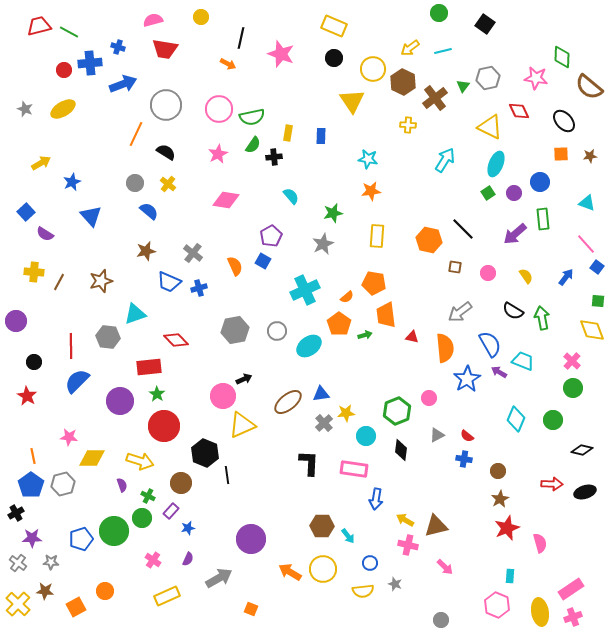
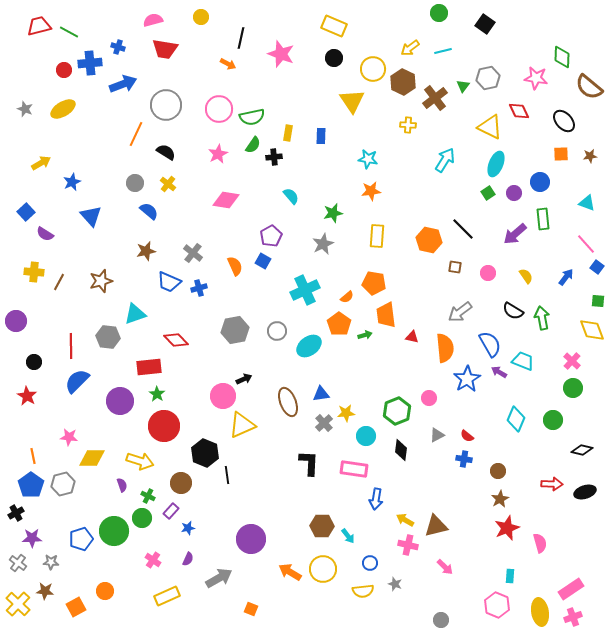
brown ellipse at (288, 402): rotated 72 degrees counterclockwise
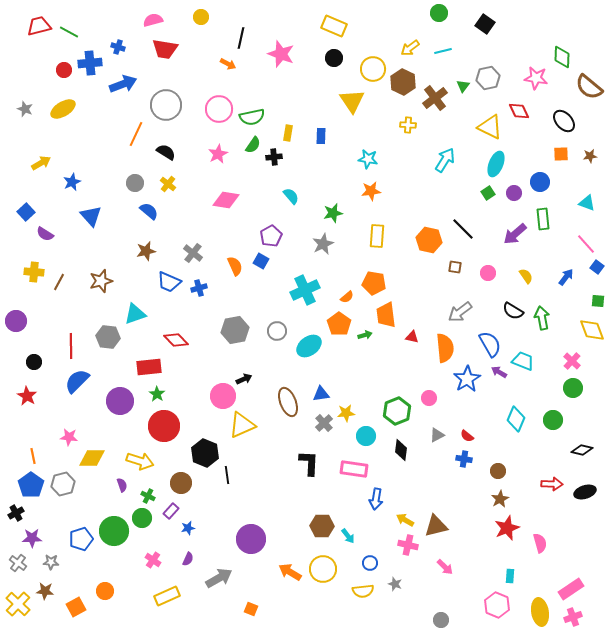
blue square at (263, 261): moved 2 px left
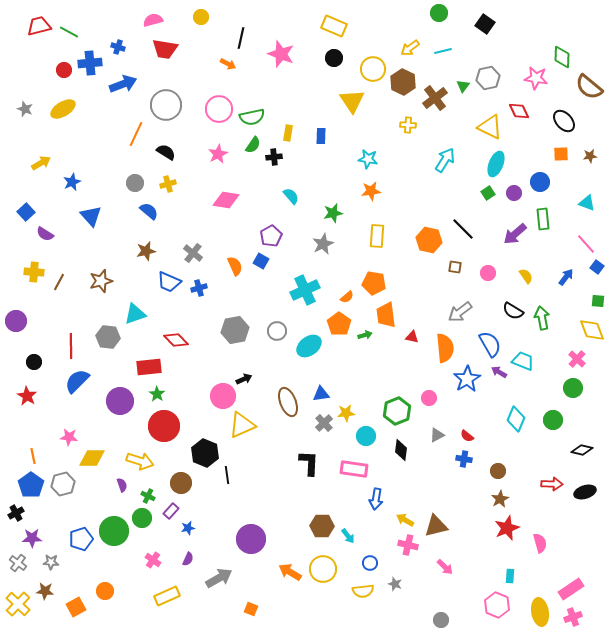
yellow cross at (168, 184): rotated 35 degrees clockwise
pink cross at (572, 361): moved 5 px right, 2 px up
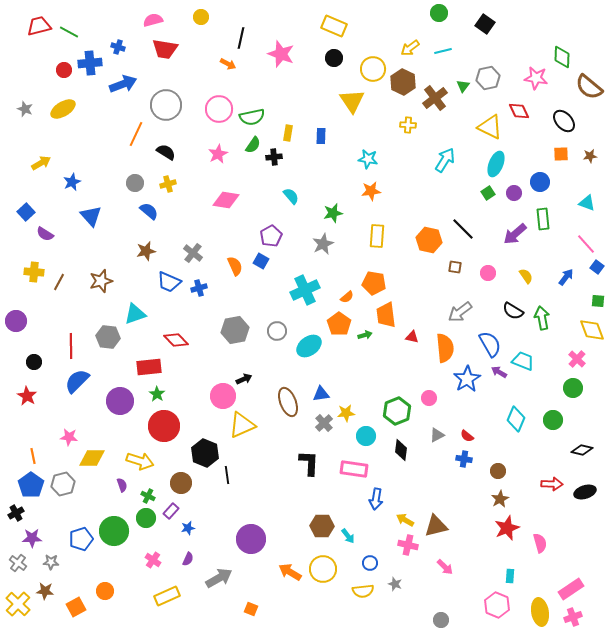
green circle at (142, 518): moved 4 px right
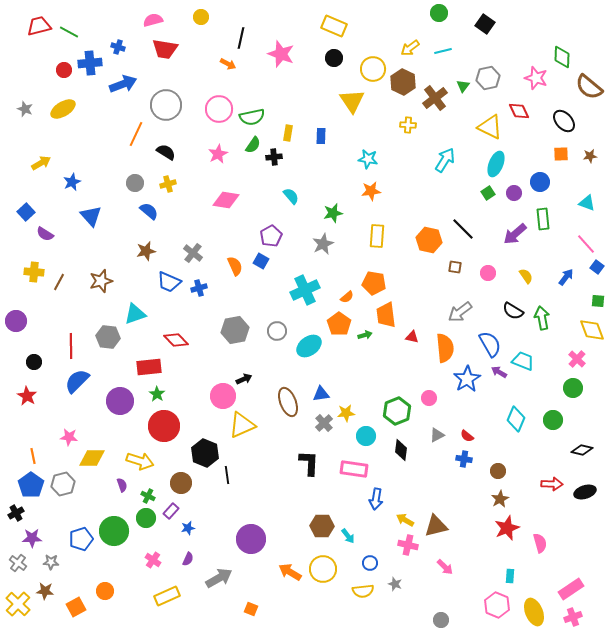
pink star at (536, 78): rotated 10 degrees clockwise
yellow ellipse at (540, 612): moved 6 px left; rotated 12 degrees counterclockwise
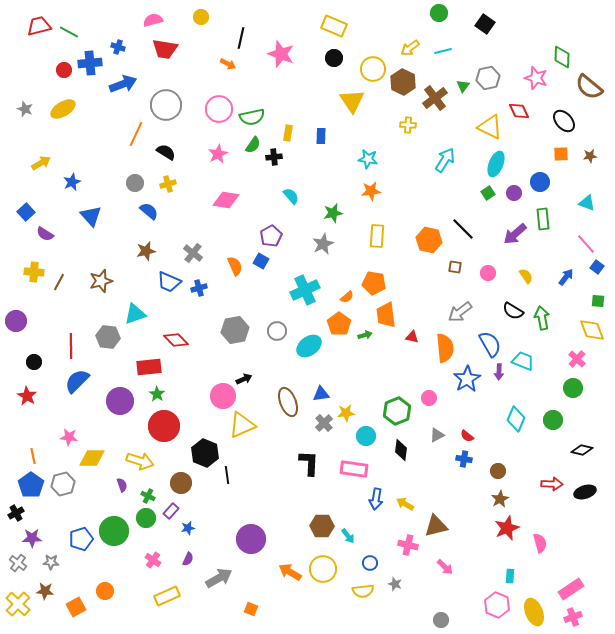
purple arrow at (499, 372): rotated 119 degrees counterclockwise
yellow arrow at (405, 520): moved 16 px up
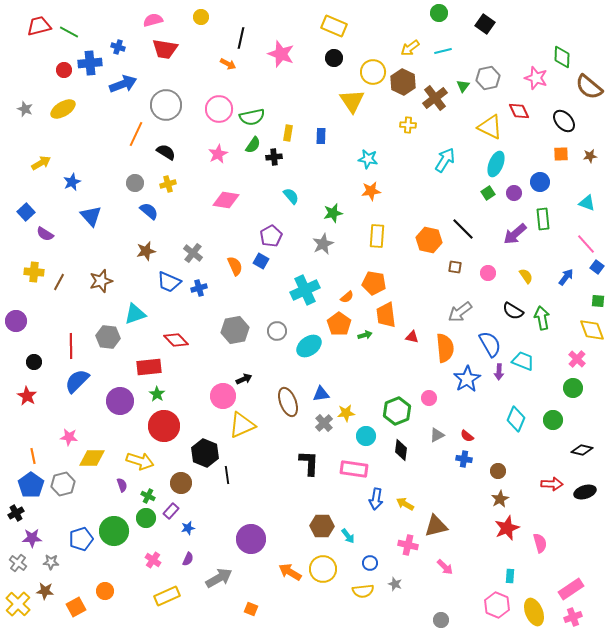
yellow circle at (373, 69): moved 3 px down
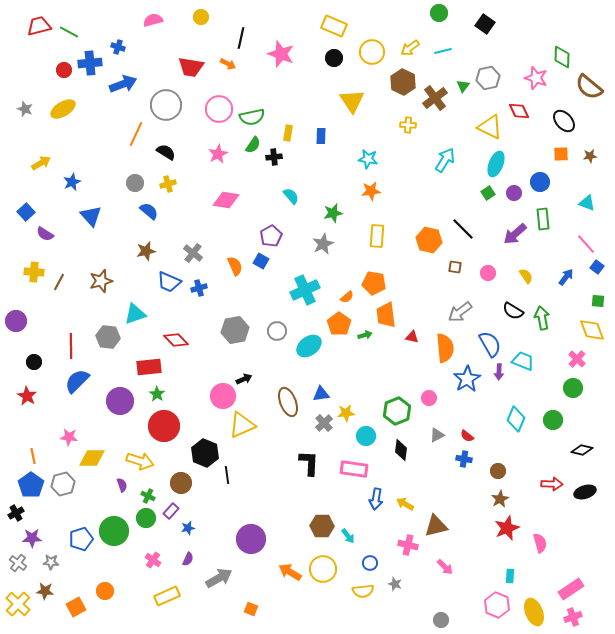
red trapezoid at (165, 49): moved 26 px right, 18 px down
yellow circle at (373, 72): moved 1 px left, 20 px up
